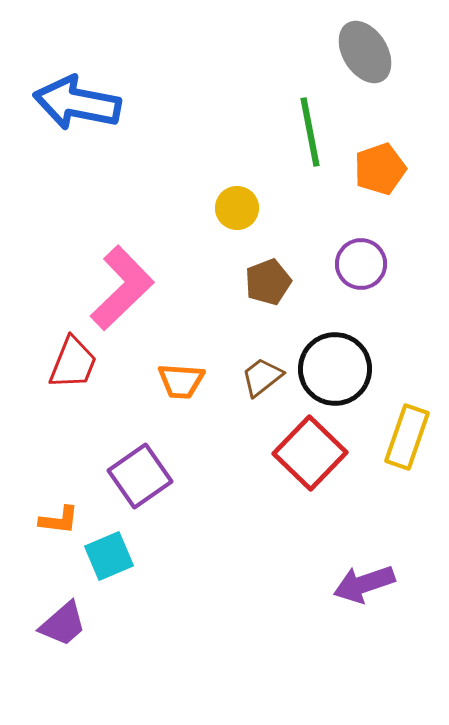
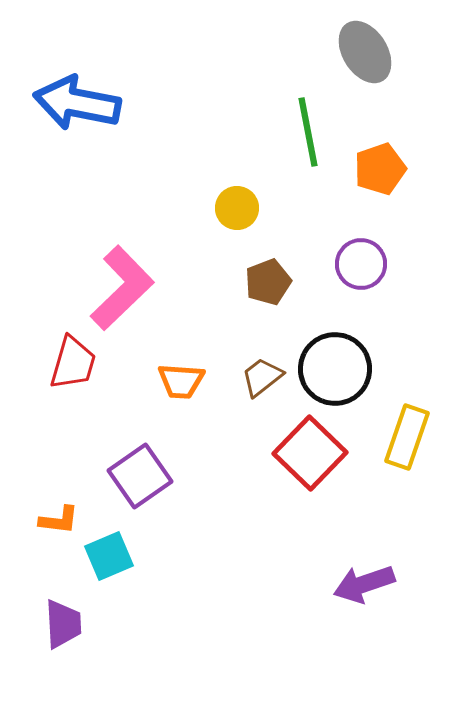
green line: moved 2 px left
red trapezoid: rotated 6 degrees counterclockwise
purple trapezoid: rotated 52 degrees counterclockwise
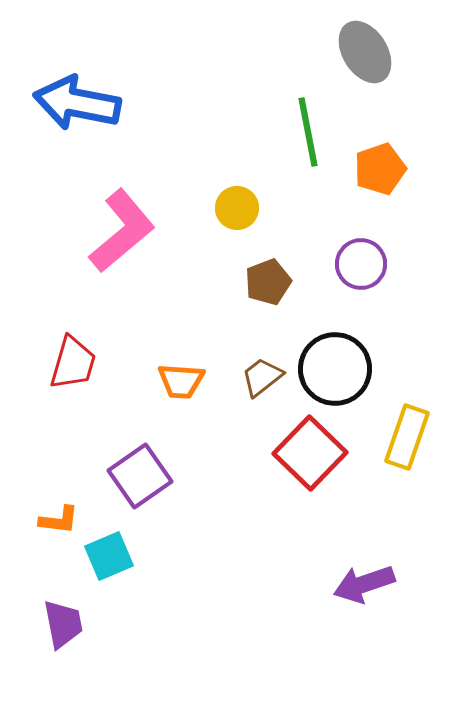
pink L-shape: moved 57 px up; rotated 4 degrees clockwise
purple trapezoid: rotated 8 degrees counterclockwise
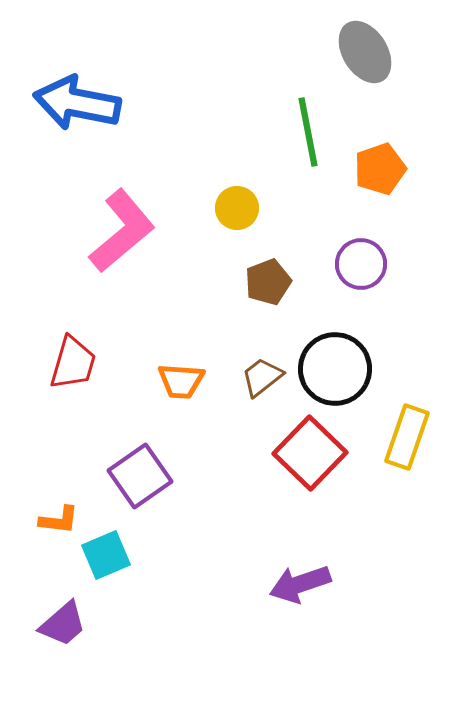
cyan square: moved 3 px left, 1 px up
purple arrow: moved 64 px left
purple trapezoid: rotated 60 degrees clockwise
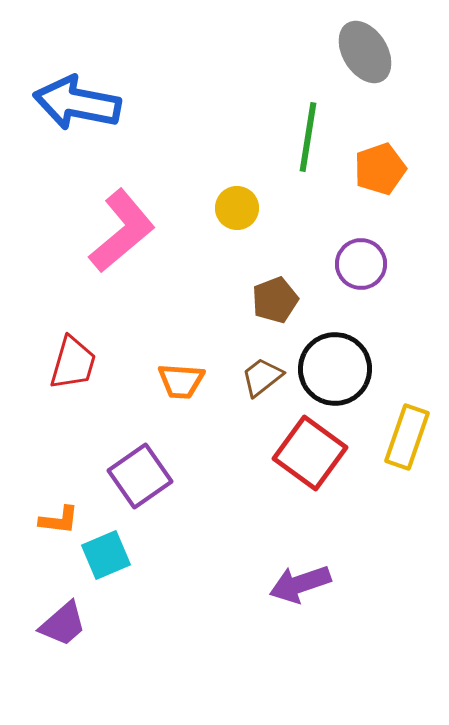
green line: moved 5 px down; rotated 20 degrees clockwise
brown pentagon: moved 7 px right, 18 px down
red square: rotated 8 degrees counterclockwise
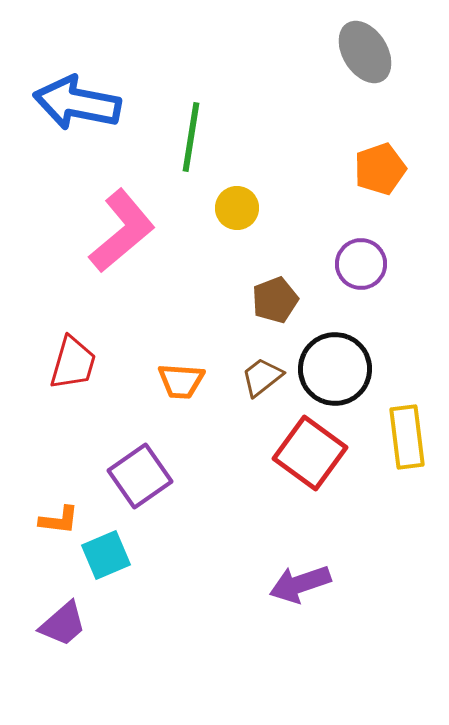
green line: moved 117 px left
yellow rectangle: rotated 26 degrees counterclockwise
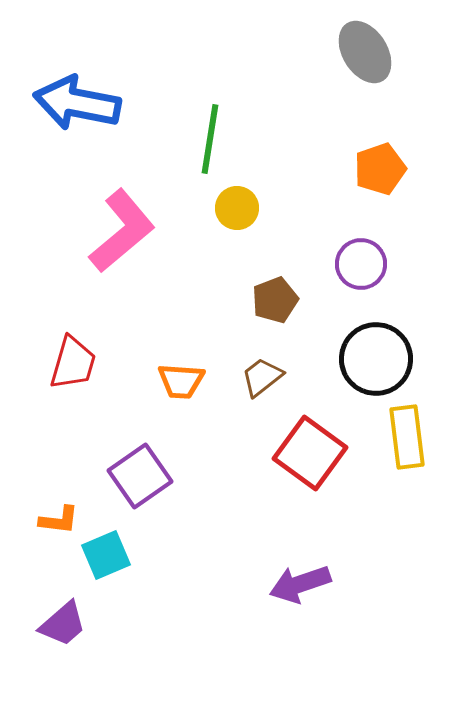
green line: moved 19 px right, 2 px down
black circle: moved 41 px right, 10 px up
